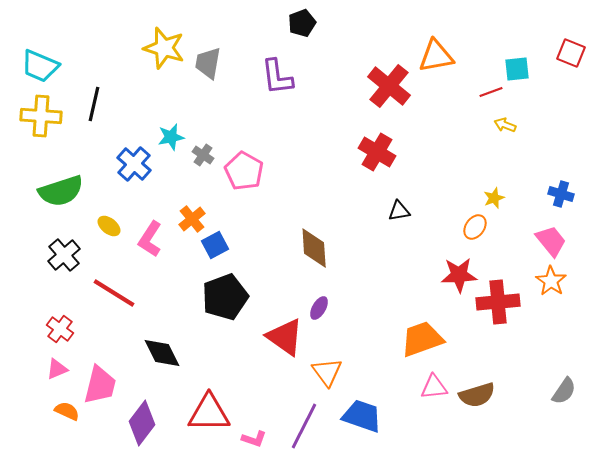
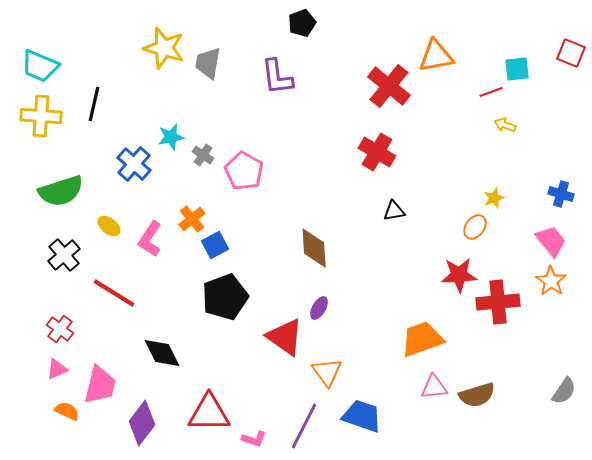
black triangle at (399, 211): moved 5 px left
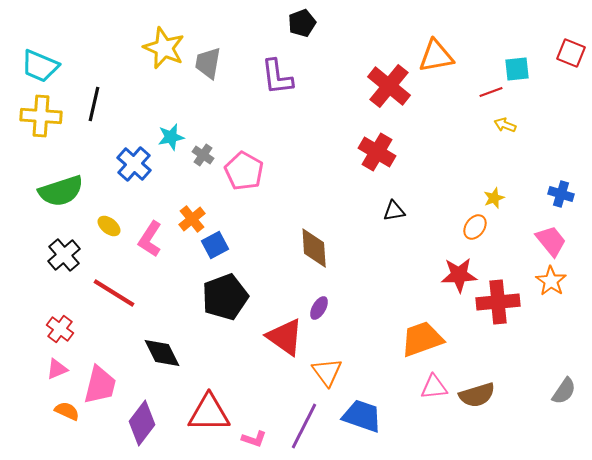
yellow star at (164, 48): rotated 6 degrees clockwise
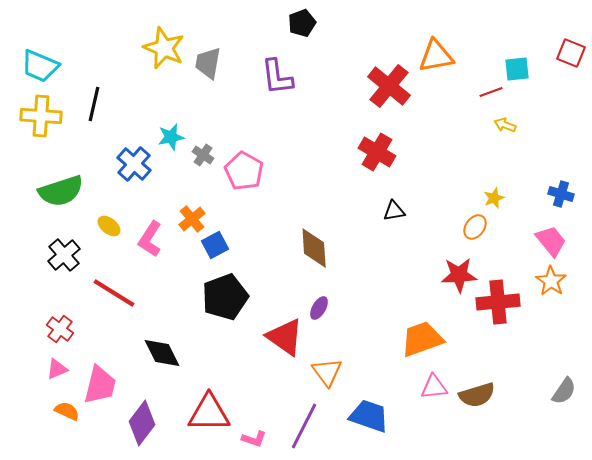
blue trapezoid at (362, 416): moved 7 px right
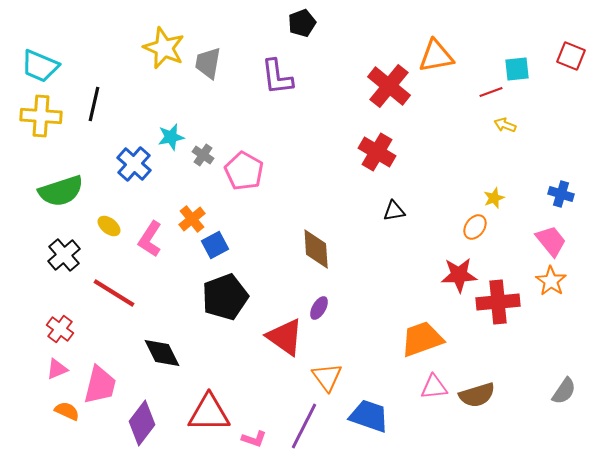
red square at (571, 53): moved 3 px down
brown diamond at (314, 248): moved 2 px right, 1 px down
orange triangle at (327, 372): moved 5 px down
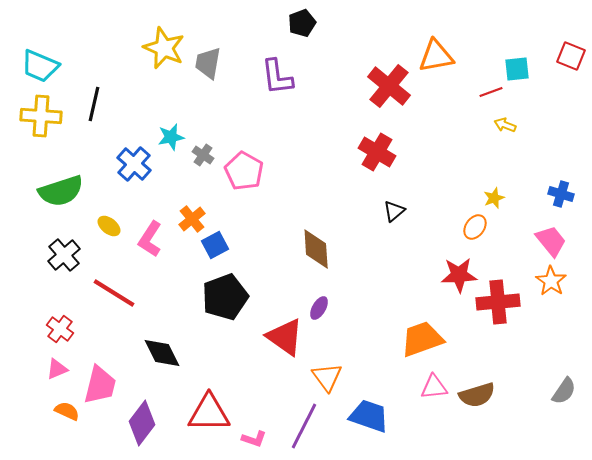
black triangle at (394, 211): rotated 30 degrees counterclockwise
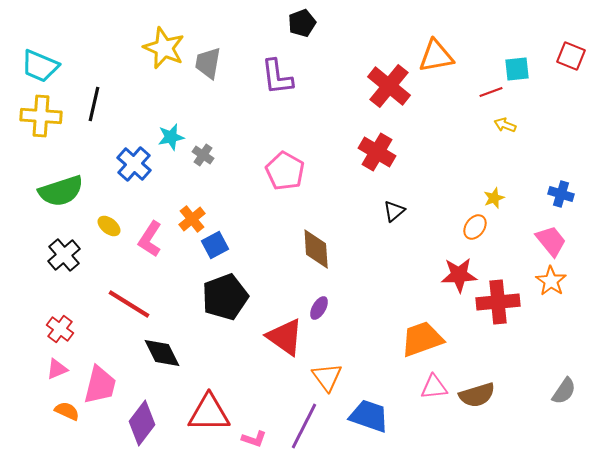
pink pentagon at (244, 171): moved 41 px right
red line at (114, 293): moved 15 px right, 11 px down
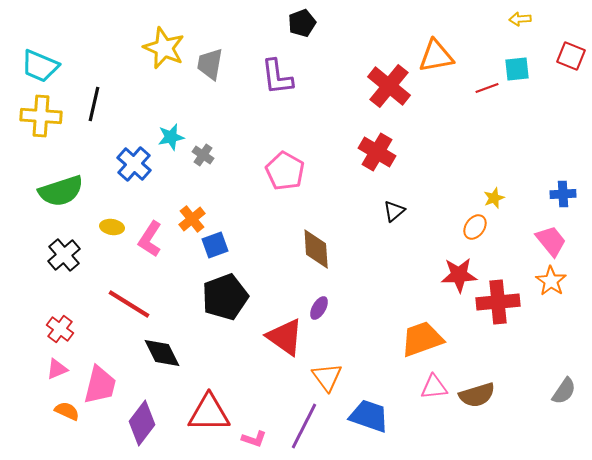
gray trapezoid at (208, 63): moved 2 px right, 1 px down
red line at (491, 92): moved 4 px left, 4 px up
yellow arrow at (505, 125): moved 15 px right, 106 px up; rotated 25 degrees counterclockwise
blue cross at (561, 194): moved 2 px right; rotated 20 degrees counterclockwise
yellow ellipse at (109, 226): moved 3 px right, 1 px down; rotated 30 degrees counterclockwise
blue square at (215, 245): rotated 8 degrees clockwise
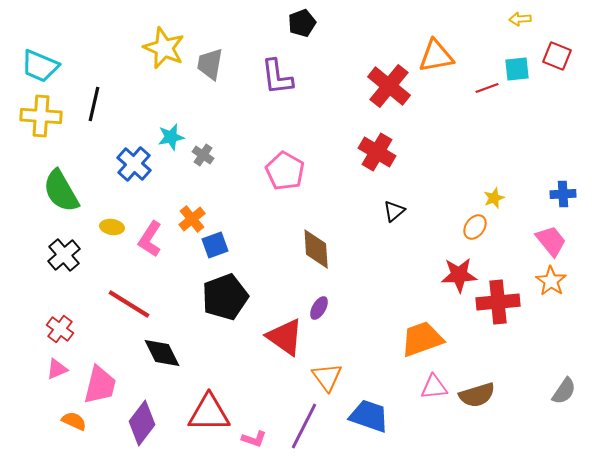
red square at (571, 56): moved 14 px left
green semicircle at (61, 191): rotated 78 degrees clockwise
orange semicircle at (67, 411): moved 7 px right, 10 px down
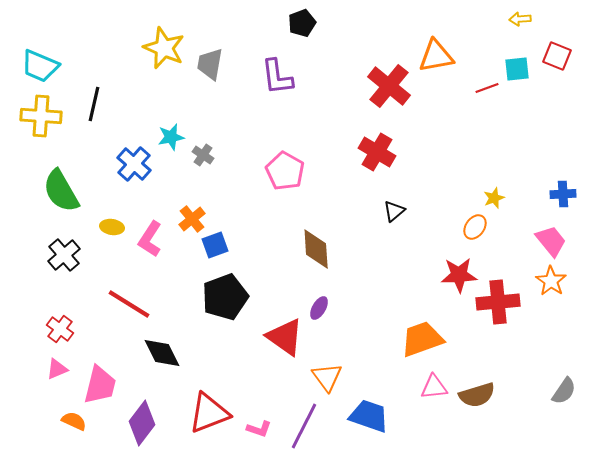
red triangle at (209, 413): rotated 21 degrees counterclockwise
pink L-shape at (254, 439): moved 5 px right, 10 px up
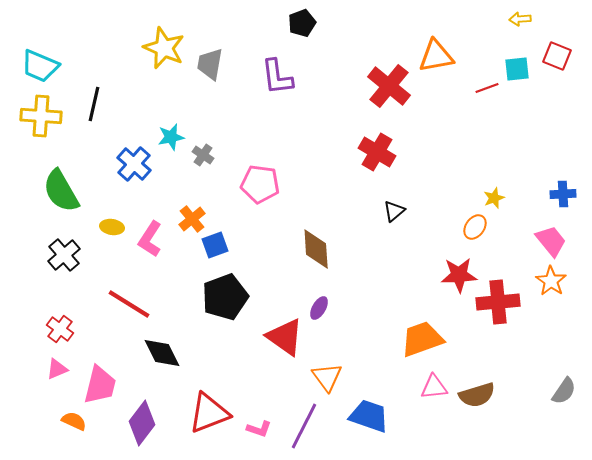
pink pentagon at (285, 171): moved 25 px left, 13 px down; rotated 21 degrees counterclockwise
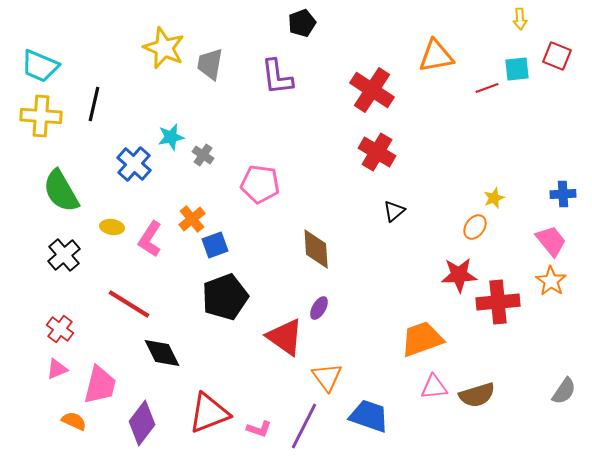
yellow arrow at (520, 19): rotated 90 degrees counterclockwise
red cross at (389, 86): moved 17 px left, 4 px down; rotated 6 degrees counterclockwise
